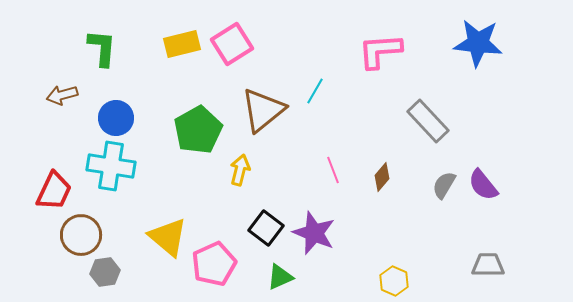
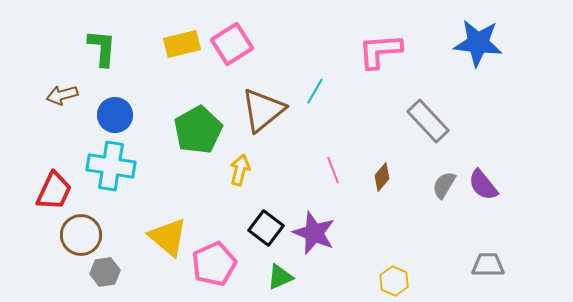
blue circle: moved 1 px left, 3 px up
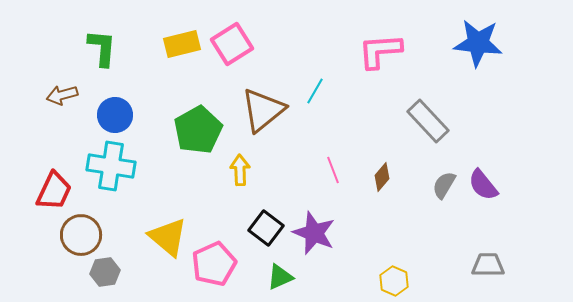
yellow arrow: rotated 16 degrees counterclockwise
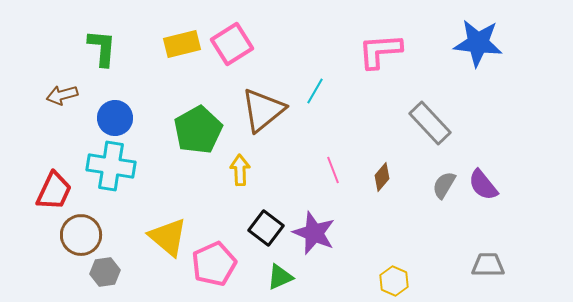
blue circle: moved 3 px down
gray rectangle: moved 2 px right, 2 px down
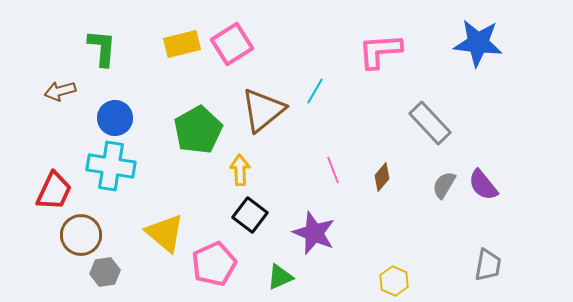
brown arrow: moved 2 px left, 4 px up
black square: moved 16 px left, 13 px up
yellow triangle: moved 3 px left, 4 px up
gray trapezoid: rotated 100 degrees clockwise
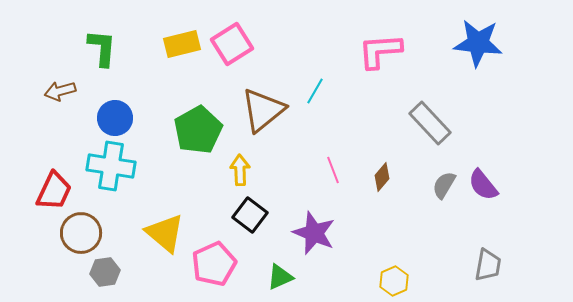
brown circle: moved 2 px up
yellow hexagon: rotated 12 degrees clockwise
